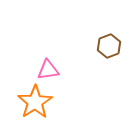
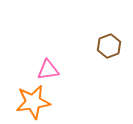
orange star: moved 2 px left; rotated 24 degrees clockwise
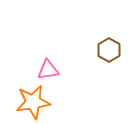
brown hexagon: moved 4 px down; rotated 10 degrees counterclockwise
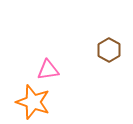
orange star: rotated 28 degrees clockwise
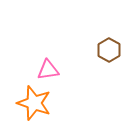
orange star: moved 1 px right, 1 px down
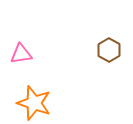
pink triangle: moved 27 px left, 16 px up
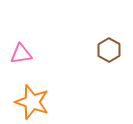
orange star: moved 2 px left, 1 px up
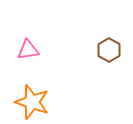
pink triangle: moved 7 px right, 4 px up
